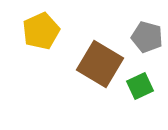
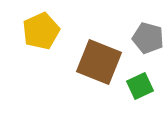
gray pentagon: moved 1 px right, 1 px down
brown square: moved 1 px left, 2 px up; rotated 9 degrees counterclockwise
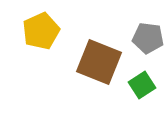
gray pentagon: rotated 8 degrees counterclockwise
green square: moved 2 px right, 1 px up; rotated 8 degrees counterclockwise
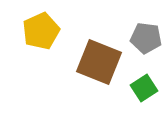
gray pentagon: moved 2 px left
green square: moved 2 px right, 3 px down
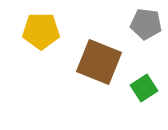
yellow pentagon: rotated 24 degrees clockwise
gray pentagon: moved 14 px up
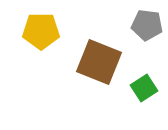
gray pentagon: moved 1 px right, 1 px down
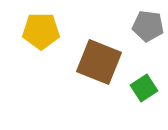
gray pentagon: moved 1 px right, 1 px down
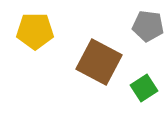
yellow pentagon: moved 6 px left
brown square: rotated 6 degrees clockwise
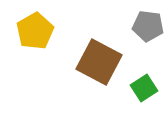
yellow pentagon: rotated 30 degrees counterclockwise
